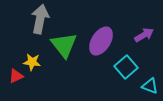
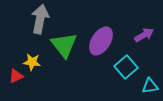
cyan triangle: rotated 30 degrees counterclockwise
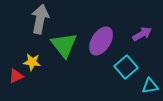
purple arrow: moved 2 px left, 1 px up
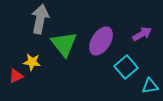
green triangle: moved 1 px up
